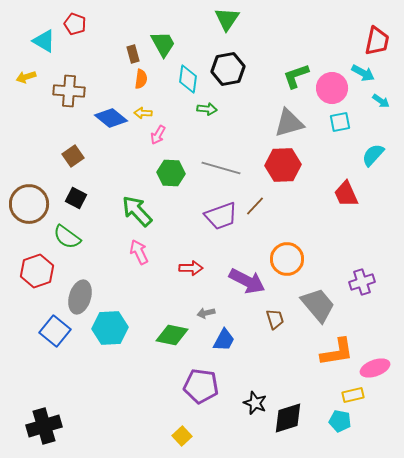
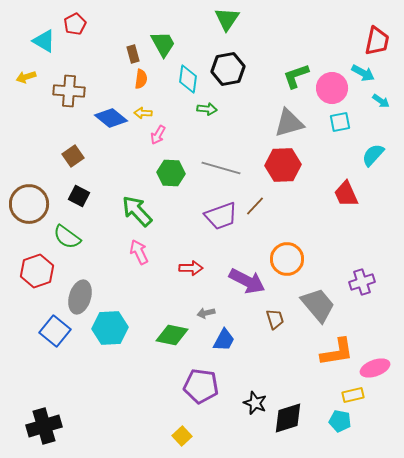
red pentagon at (75, 24): rotated 25 degrees clockwise
black square at (76, 198): moved 3 px right, 2 px up
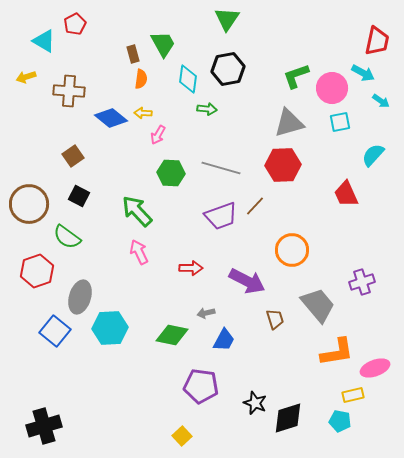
orange circle at (287, 259): moved 5 px right, 9 px up
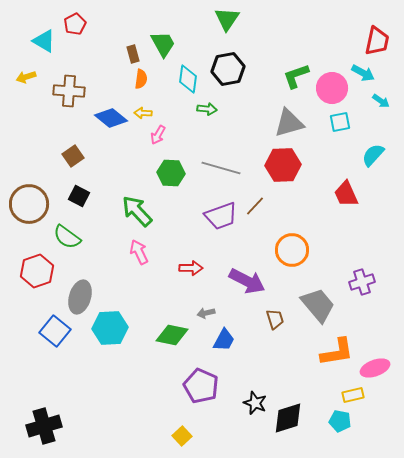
purple pentagon at (201, 386): rotated 16 degrees clockwise
